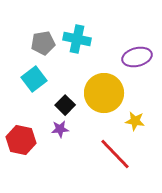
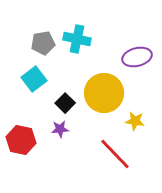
black square: moved 2 px up
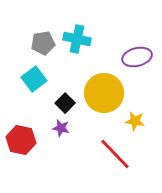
purple star: moved 1 px right, 1 px up; rotated 18 degrees clockwise
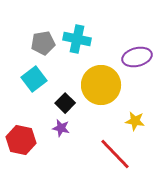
yellow circle: moved 3 px left, 8 px up
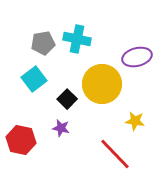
yellow circle: moved 1 px right, 1 px up
black square: moved 2 px right, 4 px up
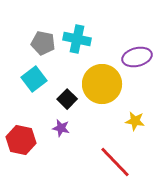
gray pentagon: rotated 20 degrees clockwise
red line: moved 8 px down
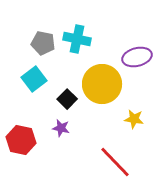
yellow star: moved 1 px left, 2 px up
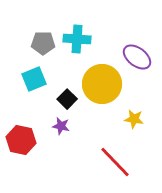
cyan cross: rotated 8 degrees counterclockwise
gray pentagon: rotated 10 degrees counterclockwise
purple ellipse: rotated 52 degrees clockwise
cyan square: rotated 15 degrees clockwise
purple star: moved 2 px up
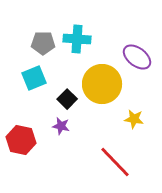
cyan square: moved 1 px up
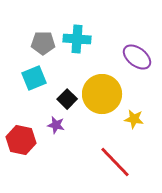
yellow circle: moved 10 px down
purple star: moved 5 px left, 1 px up
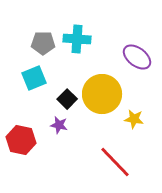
purple star: moved 3 px right
